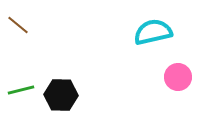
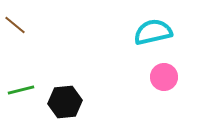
brown line: moved 3 px left
pink circle: moved 14 px left
black hexagon: moved 4 px right, 7 px down; rotated 8 degrees counterclockwise
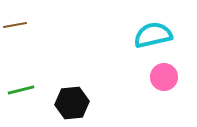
brown line: rotated 50 degrees counterclockwise
cyan semicircle: moved 3 px down
black hexagon: moved 7 px right, 1 px down
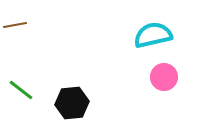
green line: rotated 52 degrees clockwise
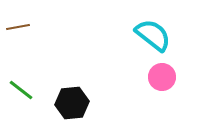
brown line: moved 3 px right, 2 px down
cyan semicircle: rotated 51 degrees clockwise
pink circle: moved 2 px left
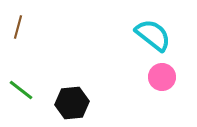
brown line: rotated 65 degrees counterclockwise
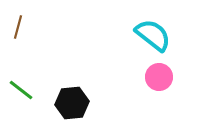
pink circle: moved 3 px left
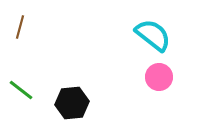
brown line: moved 2 px right
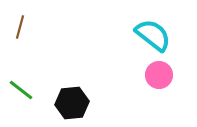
pink circle: moved 2 px up
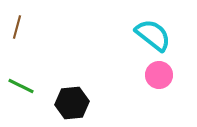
brown line: moved 3 px left
green line: moved 4 px up; rotated 12 degrees counterclockwise
